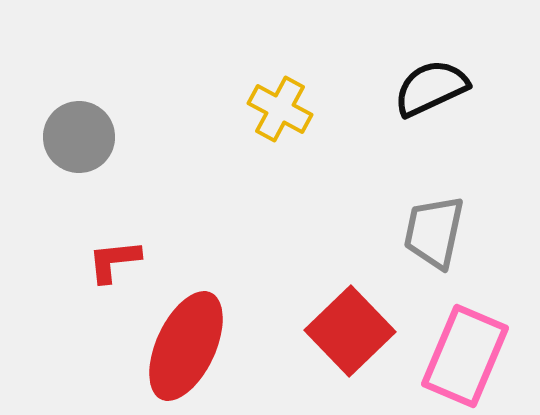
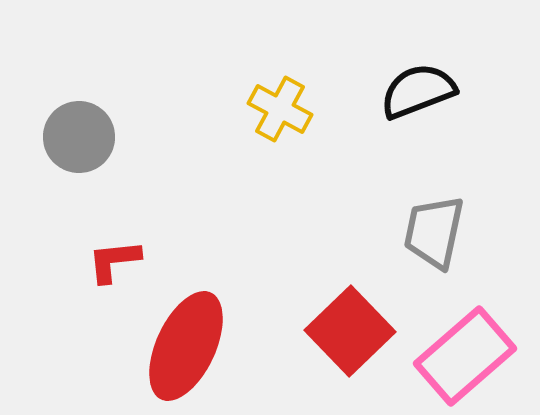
black semicircle: moved 13 px left, 3 px down; rotated 4 degrees clockwise
pink rectangle: rotated 26 degrees clockwise
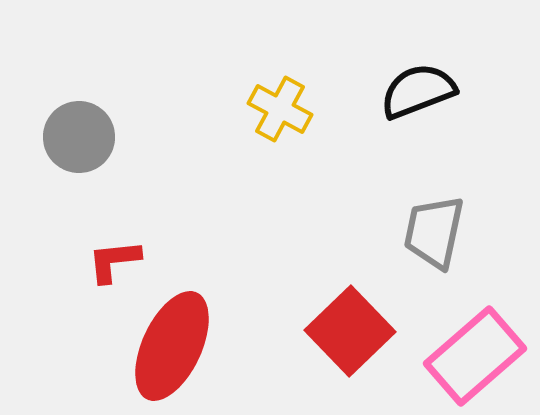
red ellipse: moved 14 px left
pink rectangle: moved 10 px right
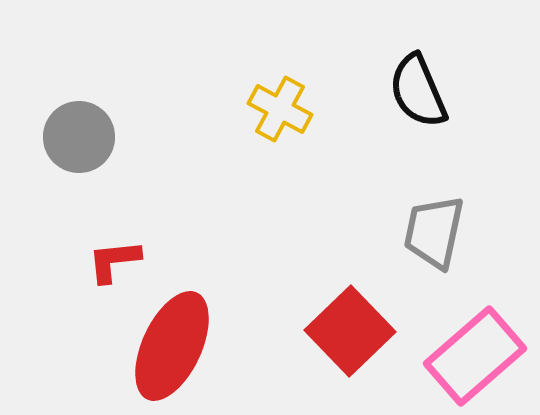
black semicircle: rotated 92 degrees counterclockwise
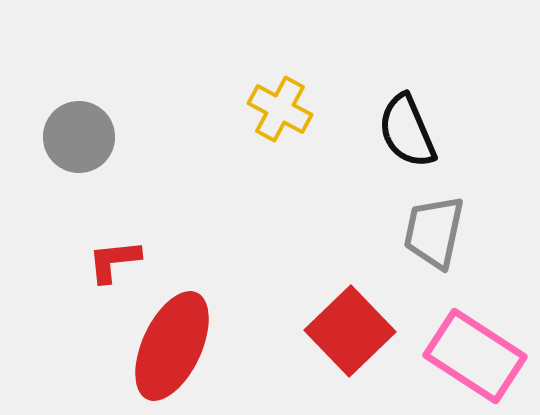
black semicircle: moved 11 px left, 40 px down
pink rectangle: rotated 74 degrees clockwise
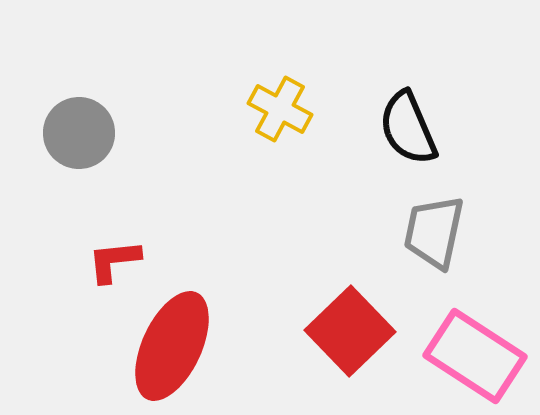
black semicircle: moved 1 px right, 3 px up
gray circle: moved 4 px up
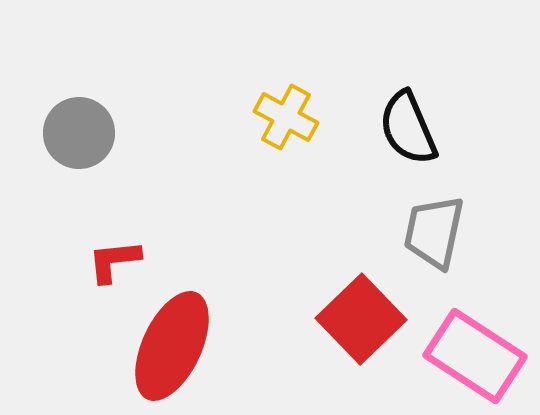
yellow cross: moved 6 px right, 8 px down
red square: moved 11 px right, 12 px up
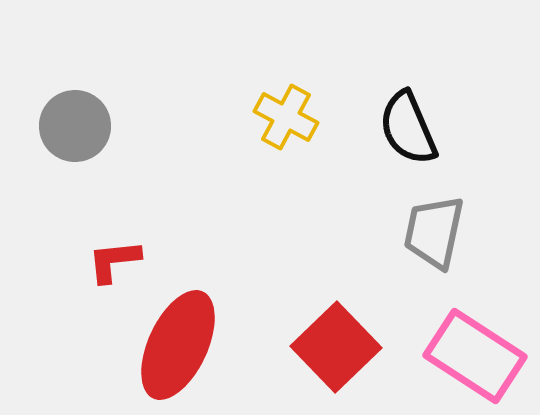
gray circle: moved 4 px left, 7 px up
red square: moved 25 px left, 28 px down
red ellipse: moved 6 px right, 1 px up
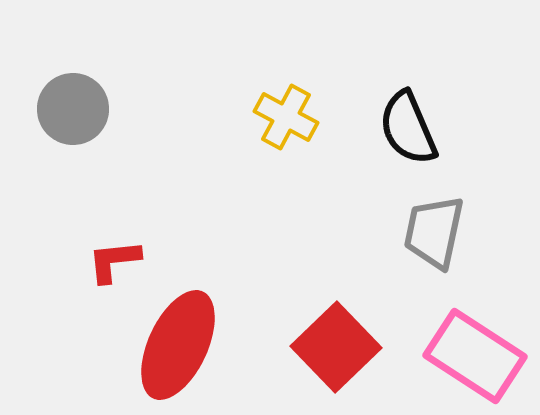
gray circle: moved 2 px left, 17 px up
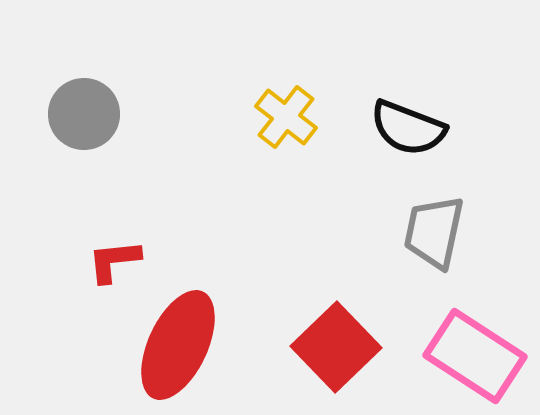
gray circle: moved 11 px right, 5 px down
yellow cross: rotated 10 degrees clockwise
black semicircle: rotated 46 degrees counterclockwise
